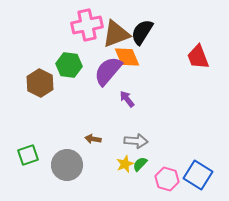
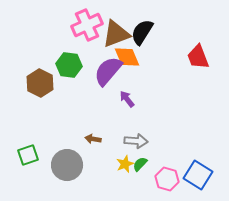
pink cross: rotated 12 degrees counterclockwise
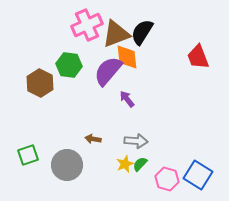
orange diamond: rotated 16 degrees clockwise
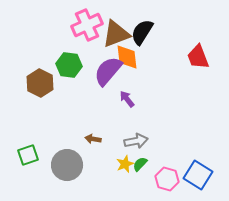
gray arrow: rotated 15 degrees counterclockwise
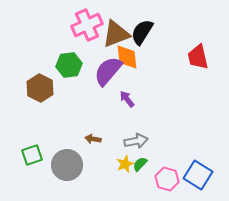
red trapezoid: rotated 8 degrees clockwise
green hexagon: rotated 15 degrees counterclockwise
brown hexagon: moved 5 px down
green square: moved 4 px right
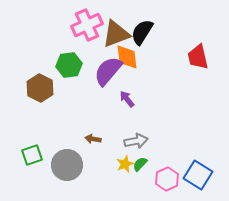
pink hexagon: rotated 20 degrees clockwise
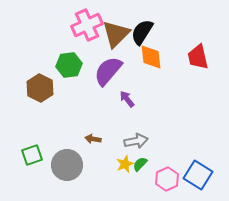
brown triangle: rotated 24 degrees counterclockwise
orange diamond: moved 24 px right
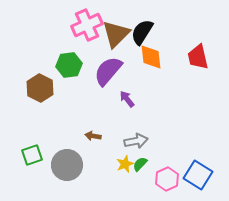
brown arrow: moved 3 px up
